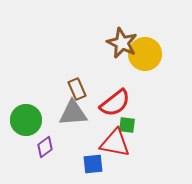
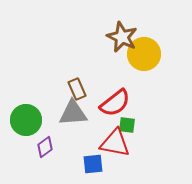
brown star: moved 6 px up
yellow circle: moved 1 px left
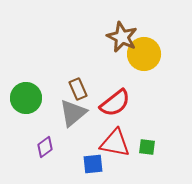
brown rectangle: moved 1 px right
gray triangle: rotated 36 degrees counterclockwise
green circle: moved 22 px up
green square: moved 20 px right, 22 px down
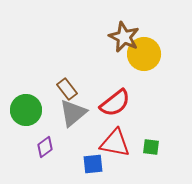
brown star: moved 2 px right
brown rectangle: moved 11 px left; rotated 15 degrees counterclockwise
green circle: moved 12 px down
green square: moved 4 px right
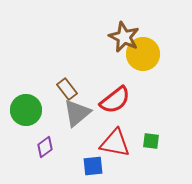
yellow circle: moved 1 px left
red semicircle: moved 3 px up
gray triangle: moved 4 px right
green square: moved 6 px up
blue square: moved 2 px down
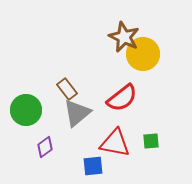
red semicircle: moved 7 px right, 2 px up
green square: rotated 12 degrees counterclockwise
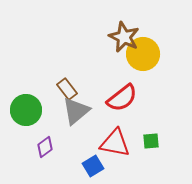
gray triangle: moved 1 px left, 2 px up
blue square: rotated 25 degrees counterclockwise
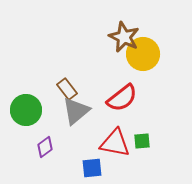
green square: moved 9 px left
blue square: moved 1 px left, 2 px down; rotated 25 degrees clockwise
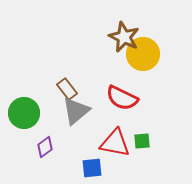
red semicircle: rotated 64 degrees clockwise
green circle: moved 2 px left, 3 px down
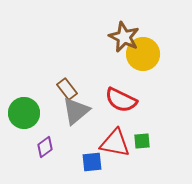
red semicircle: moved 1 px left, 2 px down
blue square: moved 6 px up
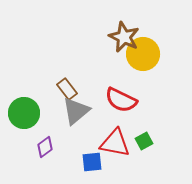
green square: moved 2 px right; rotated 24 degrees counterclockwise
